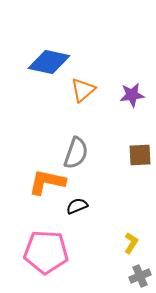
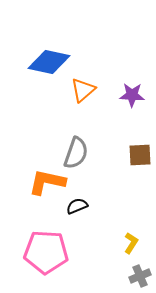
purple star: rotated 10 degrees clockwise
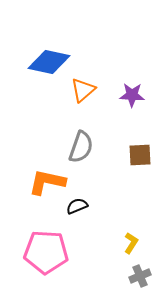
gray semicircle: moved 5 px right, 6 px up
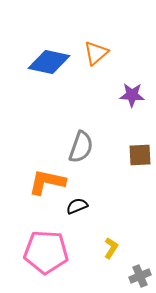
orange triangle: moved 13 px right, 37 px up
yellow L-shape: moved 20 px left, 5 px down
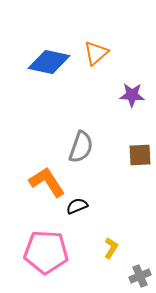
orange L-shape: rotated 45 degrees clockwise
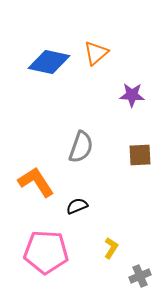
orange L-shape: moved 11 px left
